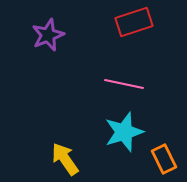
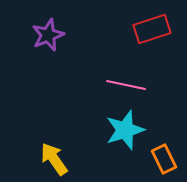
red rectangle: moved 18 px right, 7 px down
pink line: moved 2 px right, 1 px down
cyan star: moved 1 px right, 2 px up
yellow arrow: moved 11 px left
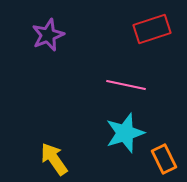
cyan star: moved 3 px down
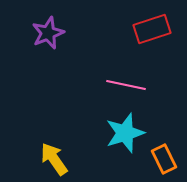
purple star: moved 2 px up
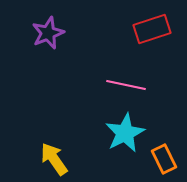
cyan star: rotated 9 degrees counterclockwise
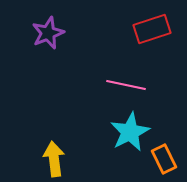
cyan star: moved 5 px right, 1 px up
yellow arrow: rotated 28 degrees clockwise
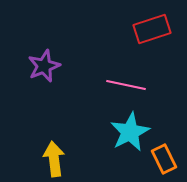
purple star: moved 4 px left, 33 px down
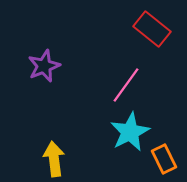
red rectangle: rotated 57 degrees clockwise
pink line: rotated 66 degrees counterclockwise
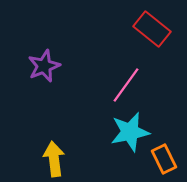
cyan star: rotated 15 degrees clockwise
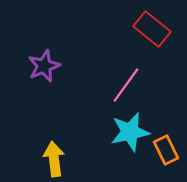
orange rectangle: moved 2 px right, 9 px up
